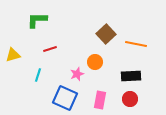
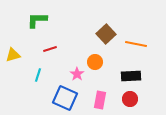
pink star: rotated 16 degrees counterclockwise
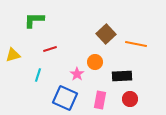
green L-shape: moved 3 px left
black rectangle: moved 9 px left
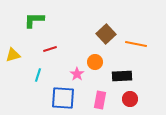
blue square: moved 2 px left; rotated 20 degrees counterclockwise
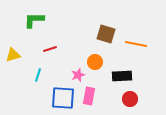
brown square: rotated 30 degrees counterclockwise
pink star: moved 1 px right, 1 px down; rotated 16 degrees clockwise
pink rectangle: moved 11 px left, 4 px up
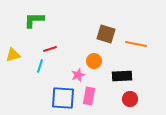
orange circle: moved 1 px left, 1 px up
cyan line: moved 2 px right, 9 px up
